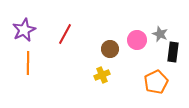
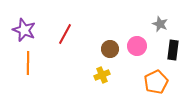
purple star: rotated 25 degrees counterclockwise
gray star: moved 10 px up
pink circle: moved 6 px down
black rectangle: moved 2 px up
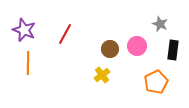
yellow cross: rotated 14 degrees counterclockwise
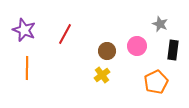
brown circle: moved 3 px left, 2 px down
orange line: moved 1 px left, 5 px down
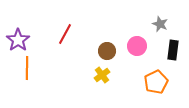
purple star: moved 6 px left, 10 px down; rotated 15 degrees clockwise
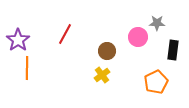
gray star: moved 3 px left, 1 px up; rotated 21 degrees counterclockwise
pink circle: moved 1 px right, 9 px up
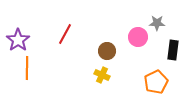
yellow cross: rotated 28 degrees counterclockwise
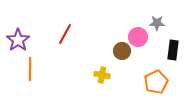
brown circle: moved 15 px right
orange line: moved 3 px right, 1 px down
yellow cross: rotated 14 degrees counterclockwise
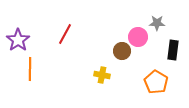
orange pentagon: rotated 15 degrees counterclockwise
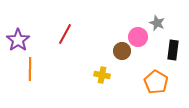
gray star: rotated 21 degrees clockwise
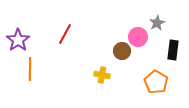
gray star: rotated 21 degrees clockwise
